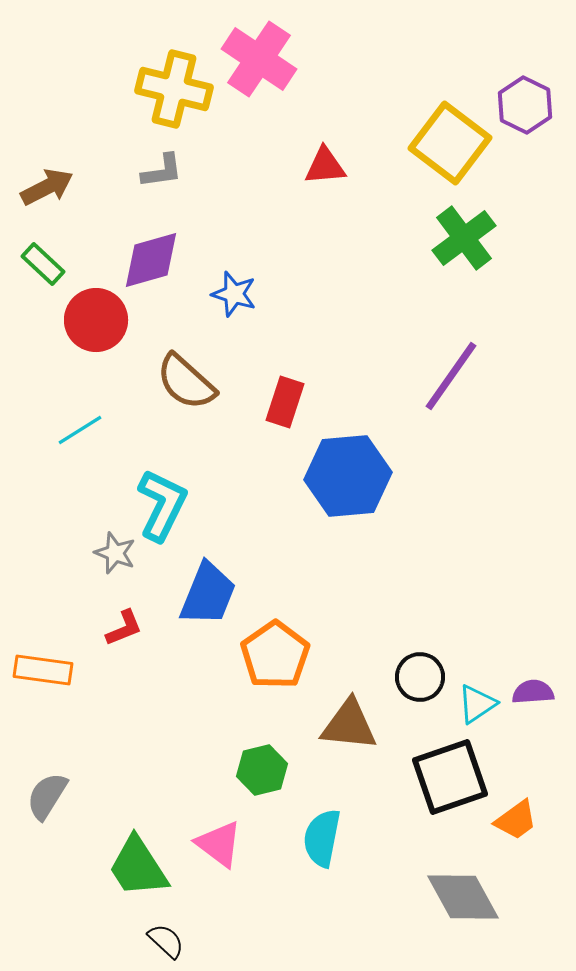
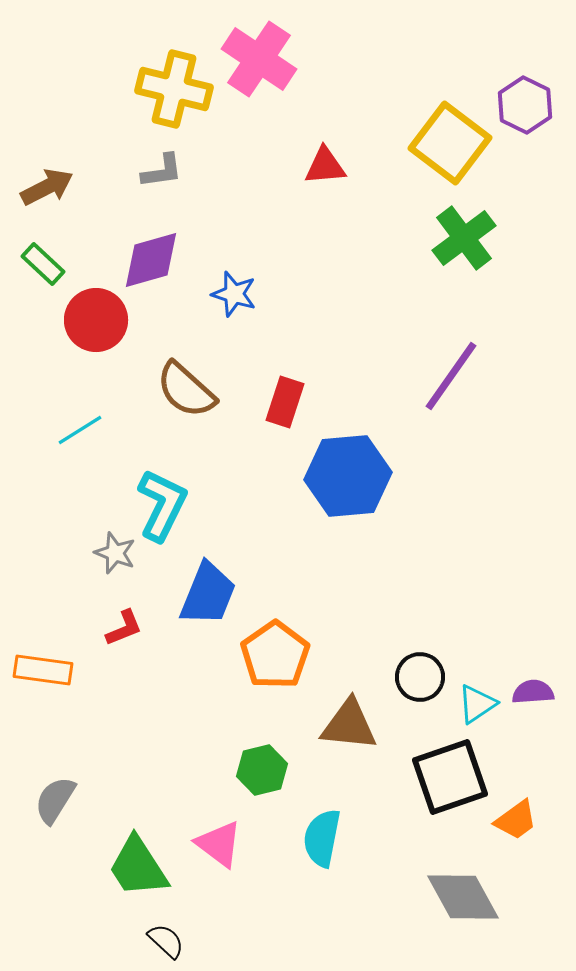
brown semicircle: moved 8 px down
gray semicircle: moved 8 px right, 4 px down
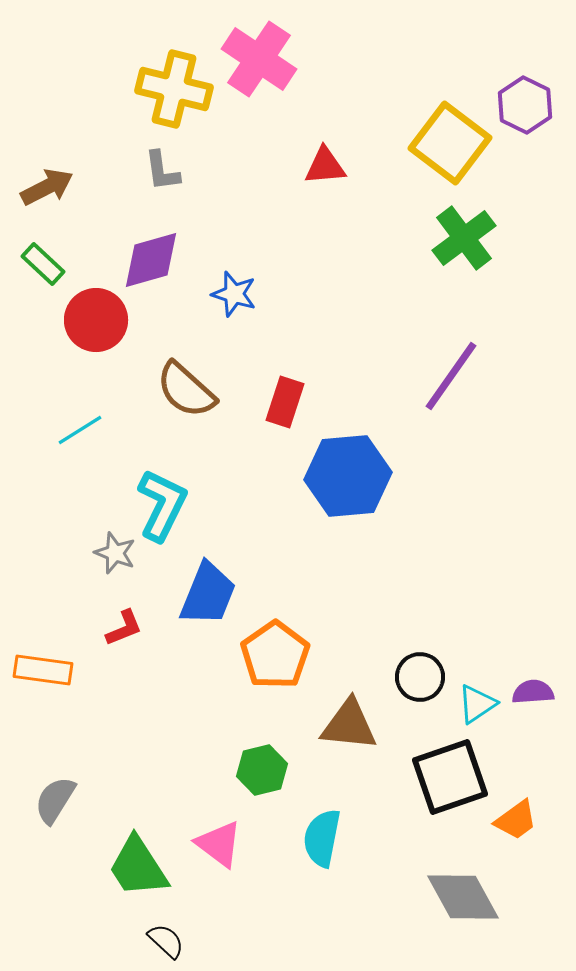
gray L-shape: rotated 90 degrees clockwise
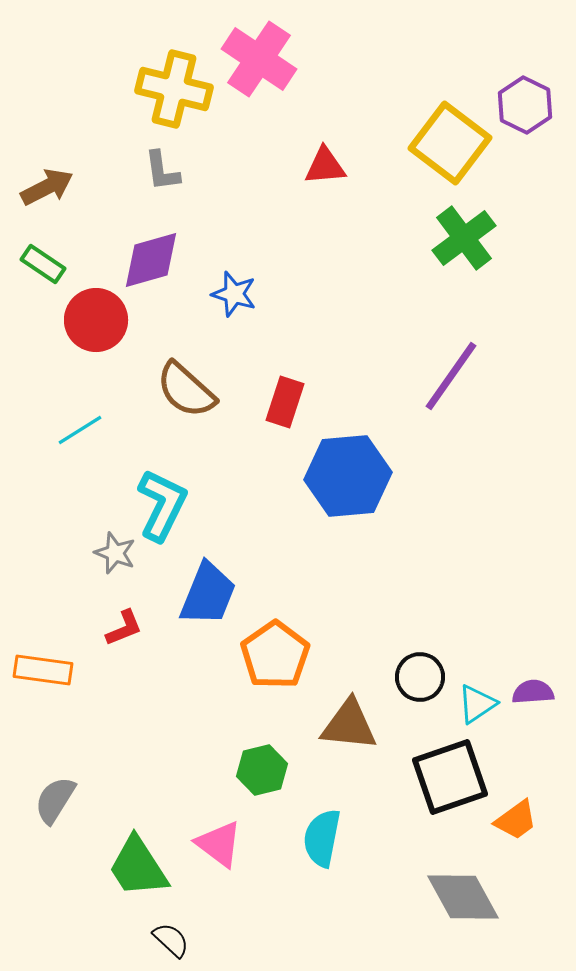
green rectangle: rotated 9 degrees counterclockwise
black semicircle: moved 5 px right, 1 px up
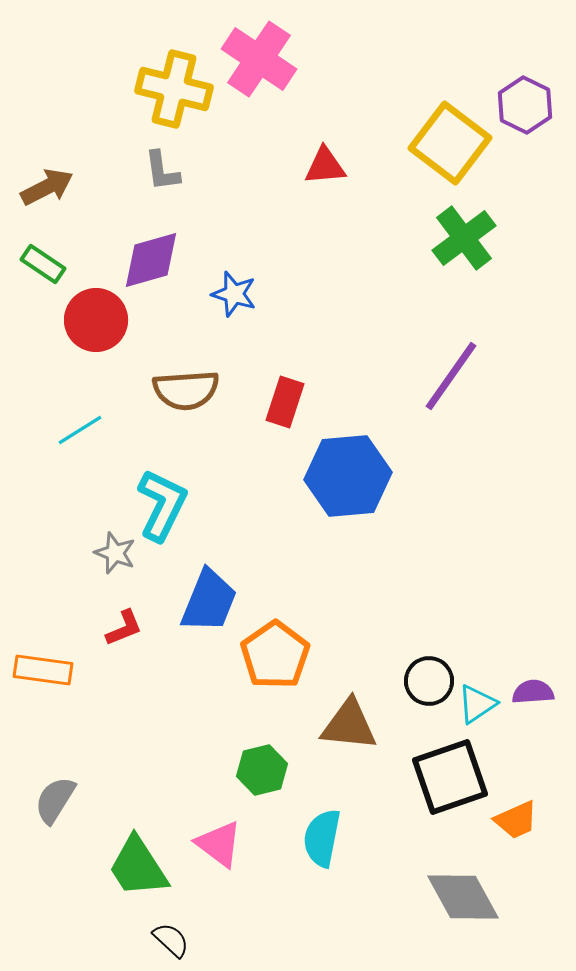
brown semicircle: rotated 46 degrees counterclockwise
blue trapezoid: moved 1 px right, 7 px down
black circle: moved 9 px right, 4 px down
orange trapezoid: rotated 12 degrees clockwise
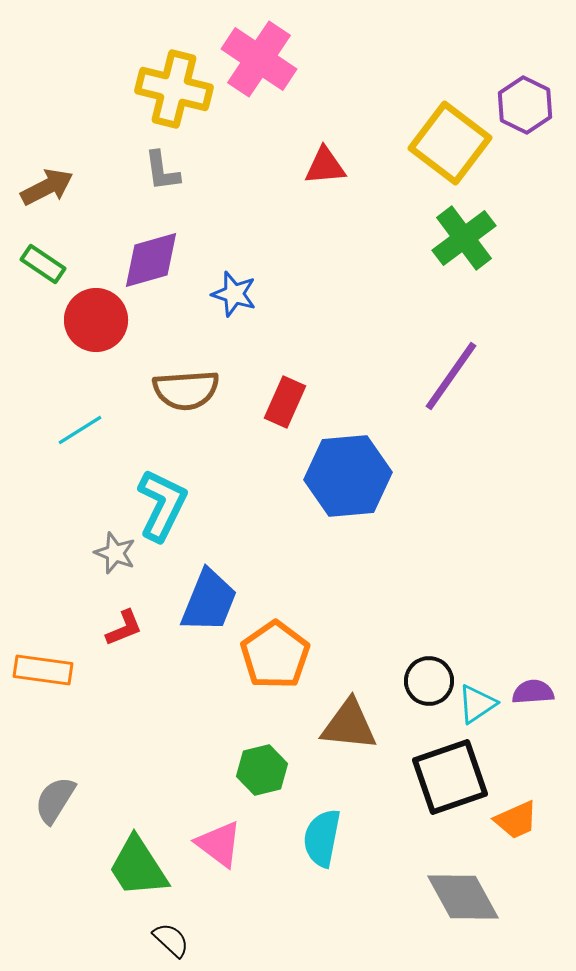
red rectangle: rotated 6 degrees clockwise
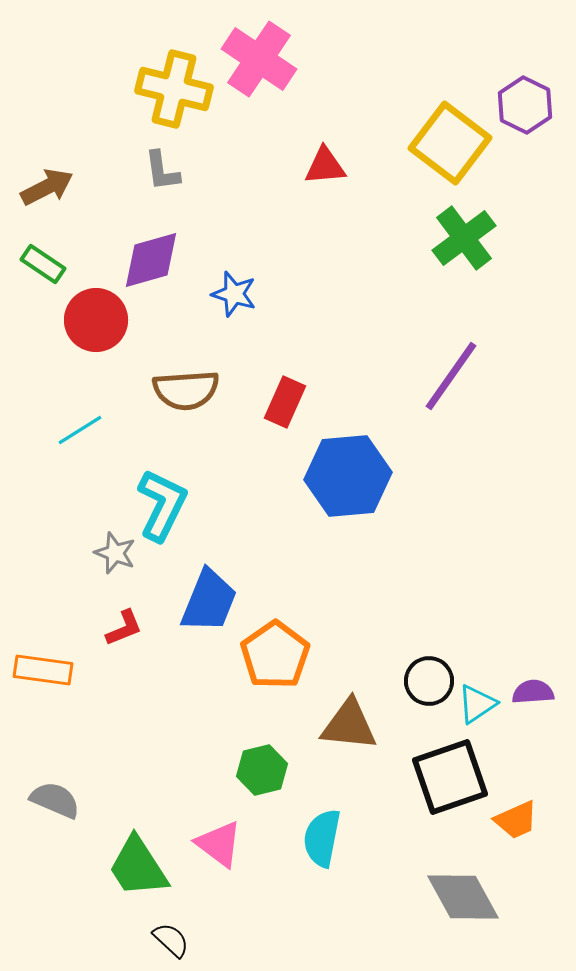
gray semicircle: rotated 81 degrees clockwise
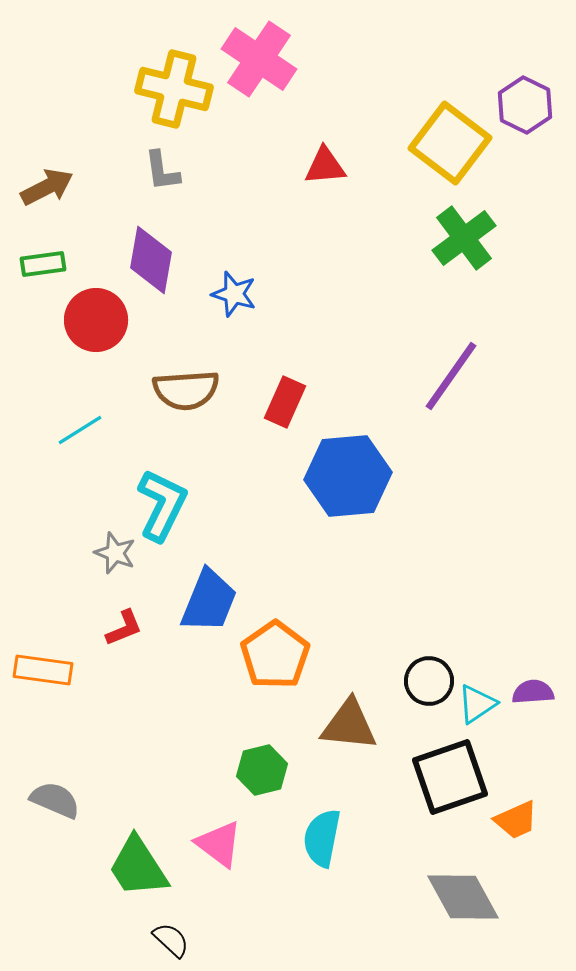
purple diamond: rotated 64 degrees counterclockwise
green rectangle: rotated 42 degrees counterclockwise
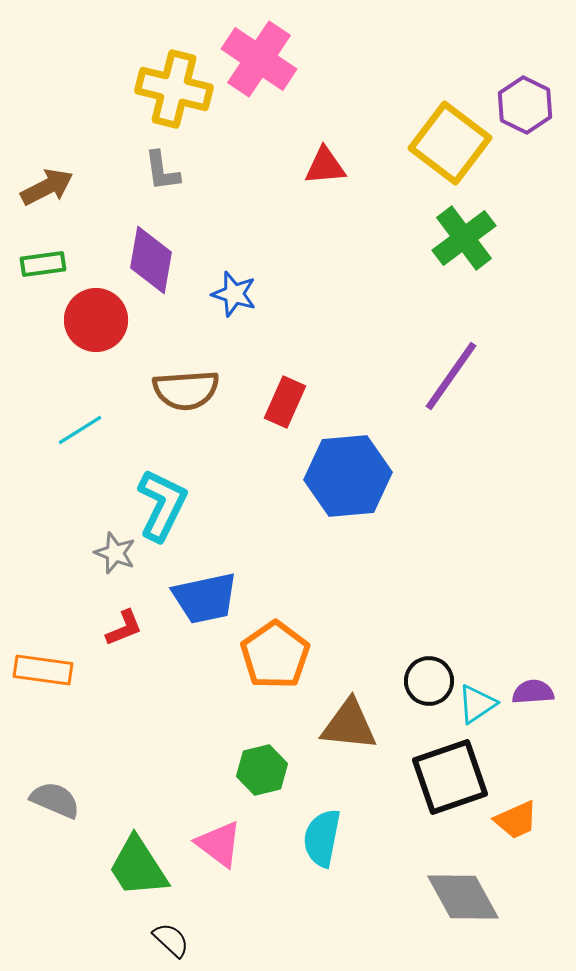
blue trapezoid: moved 4 px left, 3 px up; rotated 56 degrees clockwise
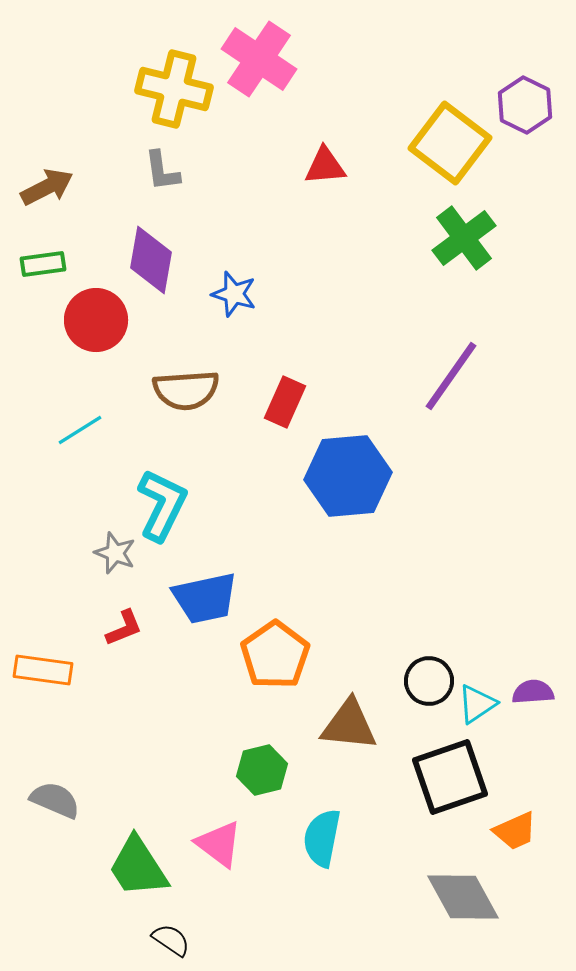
orange trapezoid: moved 1 px left, 11 px down
black semicircle: rotated 9 degrees counterclockwise
